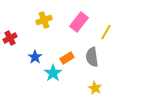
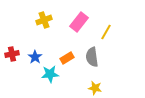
red cross: moved 2 px right, 16 px down; rotated 16 degrees clockwise
cyan star: moved 3 px left, 1 px down; rotated 30 degrees clockwise
yellow star: rotated 16 degrees counterclockwise
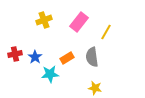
red cross: moved 3 px right
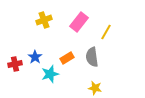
red cross: moved 10 px down
cyan star: rotated 12 degrees counterclockwise
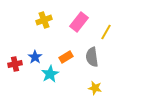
orange rectangle: moved 1 px left, 1 px up
cyan star: rotated 12 degrees counterclockwise
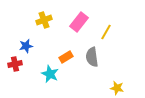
blue star: moved 9 px left, 11 px up; rotated 24 degrees clockwise
cyan star: rotated 18 degrees counterclockwise
yellow star: moved 22 px right
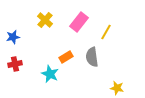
yellow cross: moved 1 px right; rotated 28 degrees counterclockwise
blue star: moved 13 px left, 9 px up
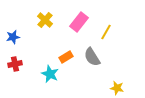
gray semicircle: rotated 24 degrees counterclockwise
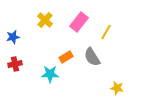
cyan star: rotated 24 degrees counterclockwise
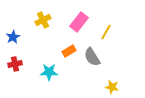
yellow cross: moved 2 px left; rotated 21 degrees clockwise
blue star: rotated 16 degrees counterclockwise
orange rectangle: moved 3 px right, 6 px up
cyan star: moved 1 px left, 2 px up
yellow star: moved 5 px left, 1 px up
